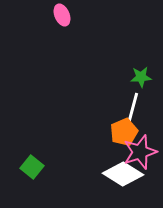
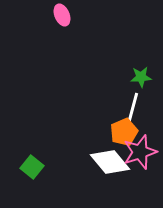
white diamond: moved 13 px left, 12 px up; rotated 18 degrees clockwise
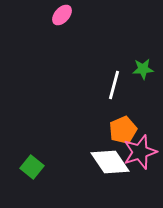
pink ellipse: rotated 65 degrees clockwise
green star: moved 2 px right, 8 px up
white line: moved 19 px left, 22 px up
orange pentagon: moved 1 px left, 2 px up
white diamond: rotated 6 degrees clockwise
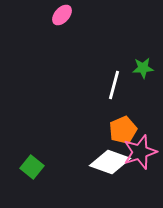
green star: moved 1 px up
white diamond: rotated 36 degrees counterclockwise
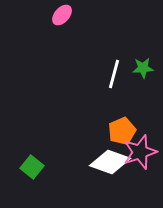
white line: moved 11 px up
orange pentagon: moved 1 px left, 1 px down
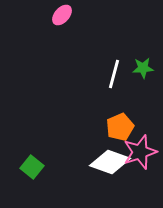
orange pentagon: moved 2 px left, 4 px up
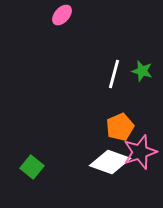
green star: moved 1 px left, 3 px down; rotated 20 degrees clockwise
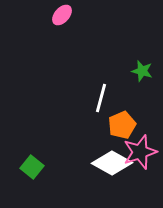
white line: moved 13 px left, 24 px down
orange pentagon: moved 2 px right, 2 px up
white diamond: moved 2 px right, 1 px down; rotated 9 degrees clockwise
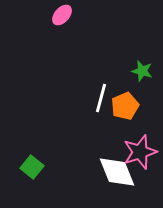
orange pentagon: moved 3 px right, 19 px up
white diamond: moved 5 px right, 9 px down; rotated 39 degrees clockwise
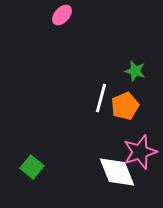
green star: moved 7 px left
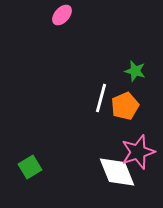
pink star: moved 2 px left
green square: moved 2 px left; rotated 20 degrees clockwise
